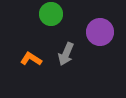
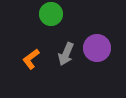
purple circle: moved 3 px left, 16 px down
orange L-shape: rotated 70 degrees counterclockwise
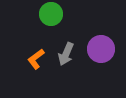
purple circle: moved 4 px right, 1 px down
orange L-shape: moved 5 px right
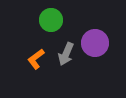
green circle: moved 6 px down
purple circle: moved 6 px left, 6 px up
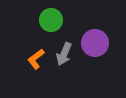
gray arrow: moved 2 px left
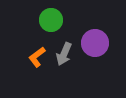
orange L-shape: moved 1 px right, 2 px up
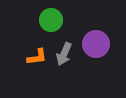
purple circle: moved 1 px right, 1 px down
orange L-shape: rotated 150 degrees counterclockwise
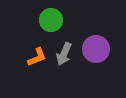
purple circle: moved 5 px down
orange L-shape: rotated 15 degrees counterclockwise
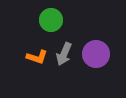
purple circle: moved 5 px down
orange L-shape: rotated 40 degrees clockwise
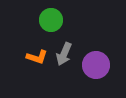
purple circle: moved 11 px down
